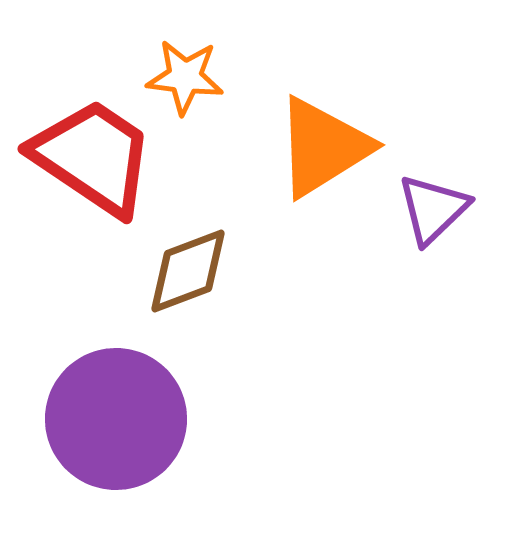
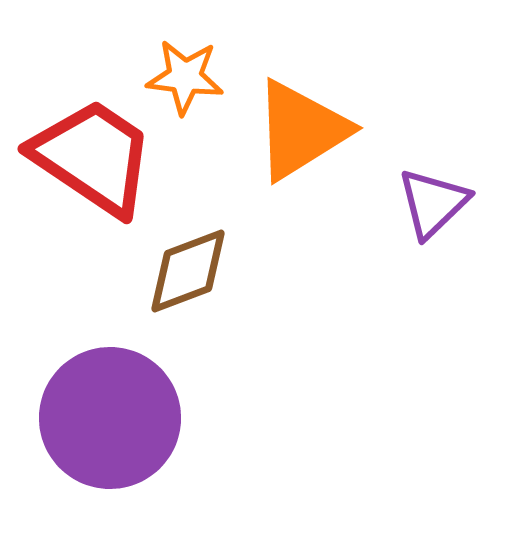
orange triangle: moved 22 px left, 17 px up
purple triangle: moved 6 px up
purple circle: moved 6 px left, 1 px up
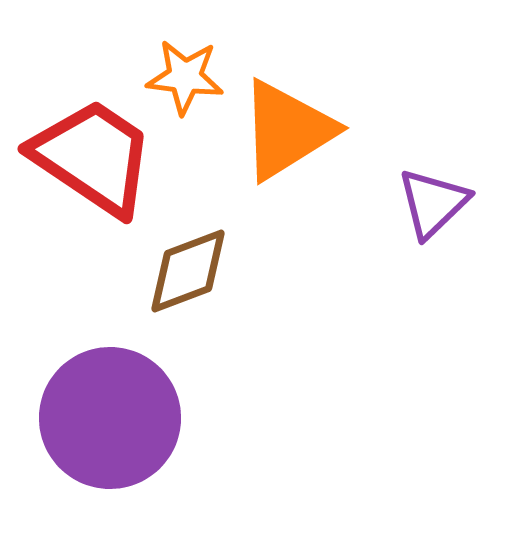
orange triangle: moved 14 px left
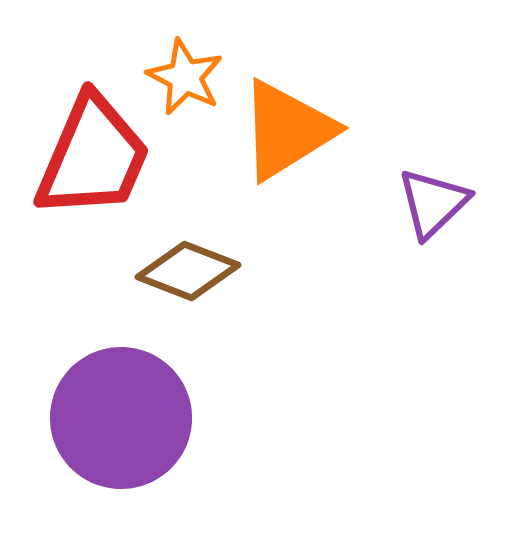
orange star: rotated 20 degrees clockwise
red trapezoid: rotated 79 degrees clockwise
brown diamond: rotated 42 degrees clockwise
purple circle: moved 11 px right
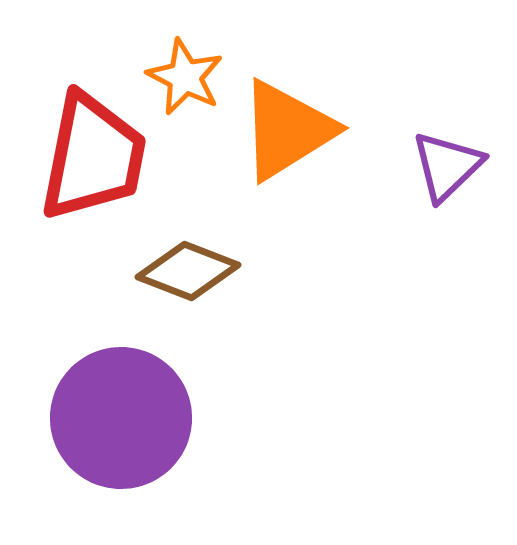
red trapezoid: rotated 12 degrees counterclockwise
purple triangle: moved 14 px right, 37 px up
